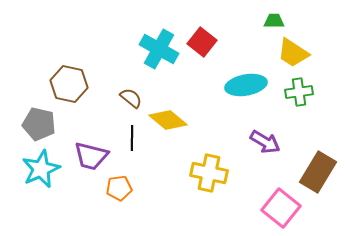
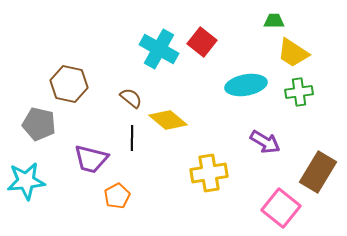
purple trapezoid: moved 3 px down
cyan star: moved 15 px left, 12 px down; rotated 18 degrees clockwise
yellow cross: rotated 21 degrees counterclockwise
orange pentagon: moved 2 px left, 8 px down; rotated 20 degrees counterclockwise
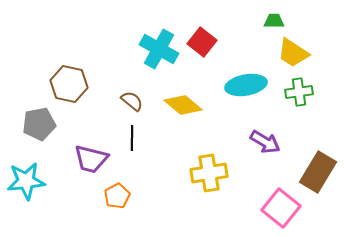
brown semicircle: moved 1 px right, 3 px down
yellow diamond: moved 15 px right, 15 px up
gray pentagon: rotated 24 degrees counterclockwise
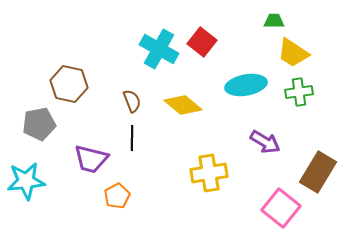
brown semicircle: rotated 30 degrees clockwise
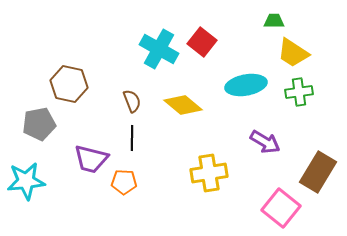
orange pentagon: moved 7 px right, 14 px up; rotated 30 degrees clockwise
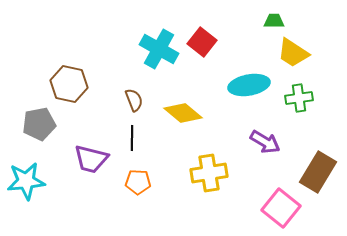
cyan ellipse: moved 3 px right
green cross: moved 6 px down
brown semicircle: moved 2 px right, 1 px up
yellow diamond: moved 8 px down
orange pentagon: moved 14 px right
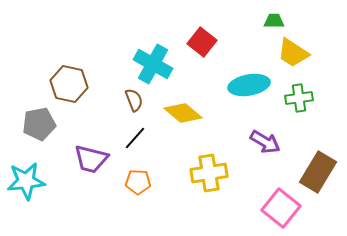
cyan cross: moved 6 px left, 15 px down
black line: moved 3 px right; rotated 40 degrees clockwise
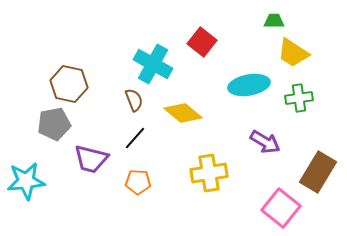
gray pentagon: moved 15 px right
